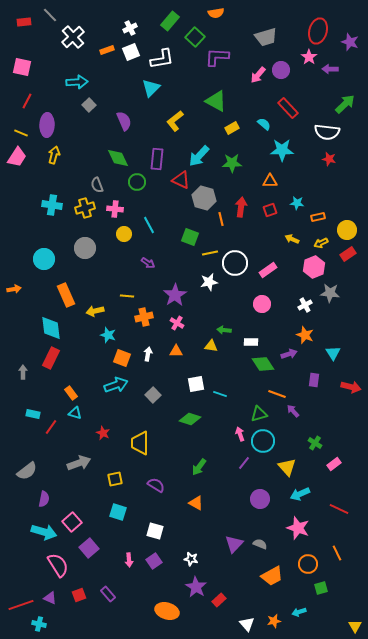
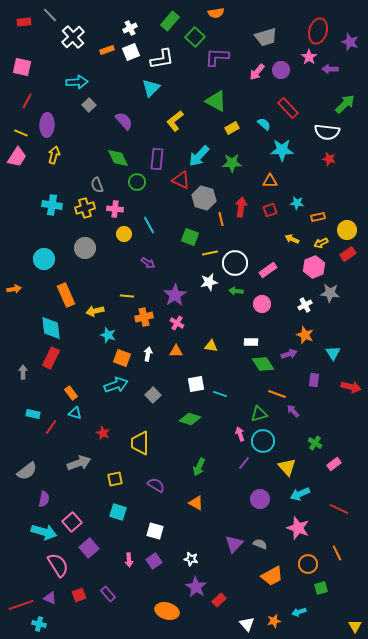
pink arrow at (258, 75): moved 1 px left, 3 px up
purple semicircle at (124, 121): rotated 18 degrees counterclockwise
green arrow at (224, 330): moved 12 px right, 39 px up
green arrow at (199, 467): rotated 12 degrees counterclockwise
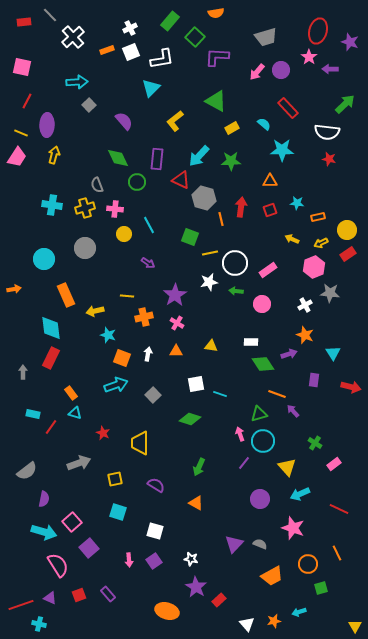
green star at (232, 163): moved 1 px left, 2 px up
pink star at (298, 528): moved 5 px left
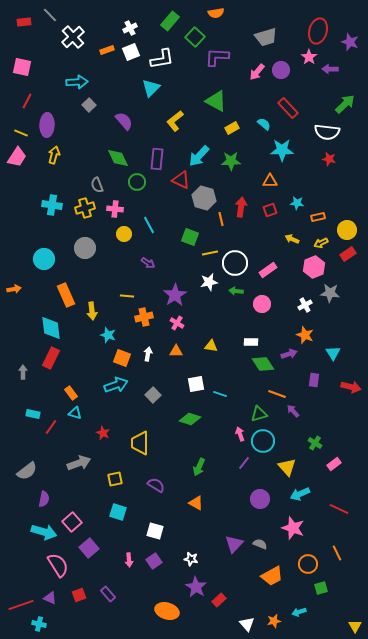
yellow arrow at (95, 311): moved 3 px left; rotated 84 degrees counterclockwise
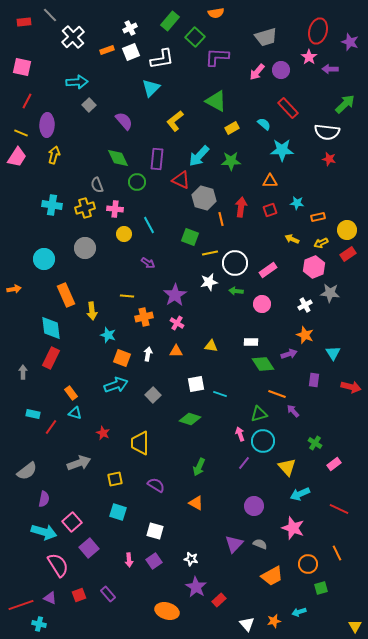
purple circle at (260, 499): moved 6 px left, 7 px down
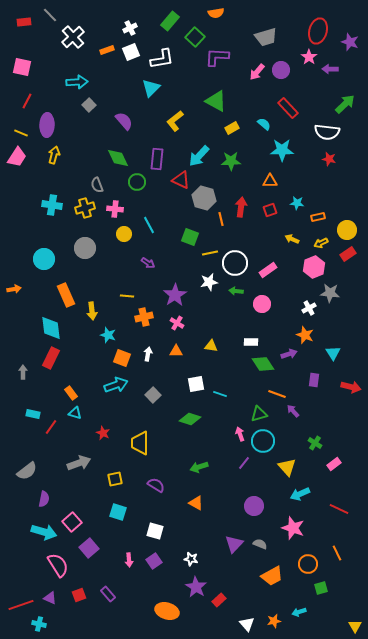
white cross at (305, 305): moved 4 px right, 3 px down
green arrow at (199, 467): rotated 48 degrees clockwise
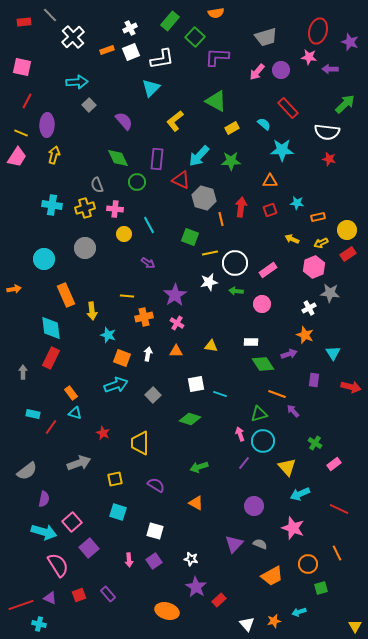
pink star at (309, 57): rotated 28 degrees counterclockwise
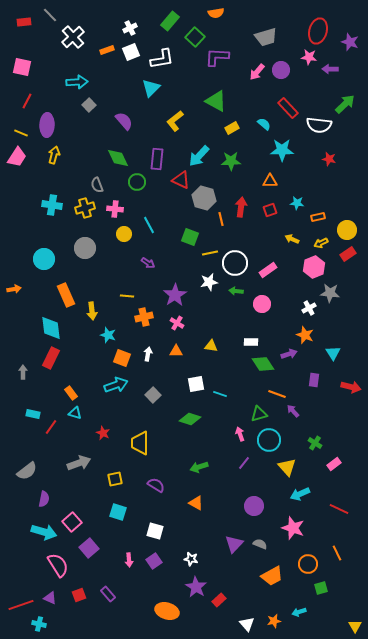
white semicircle at (327, 132): moved 8 px left, 7 px up
cyan circle at (263, 441): moved 6 px right, 1 px up
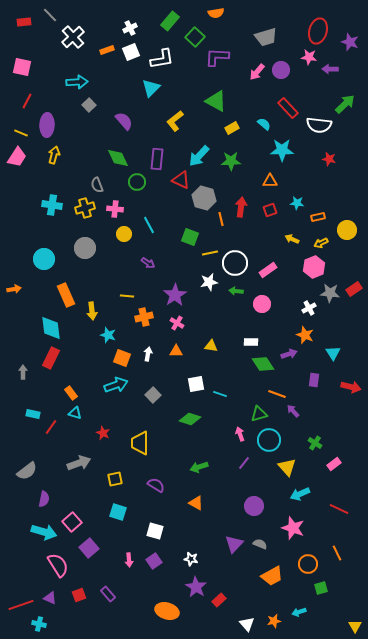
red rectangle at (348, 254): moved 6 px right, 35 px down
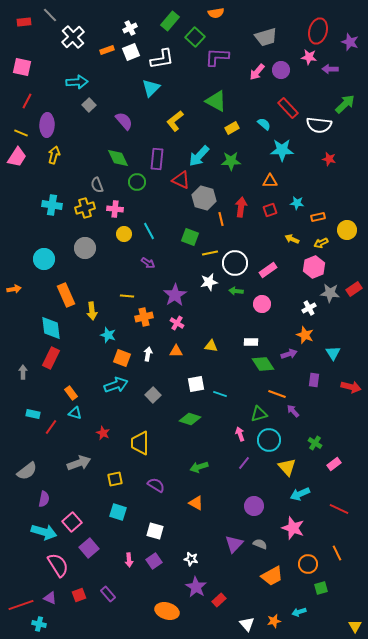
cyan line at (149, 225): moved 6 px down
